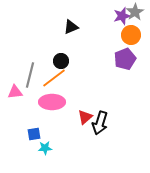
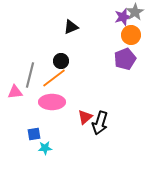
purple star: moved 1 px right, 1 px down
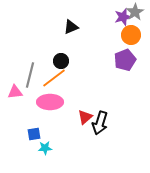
purple pentagon: moved 1 px down
pink ellipse: moved 2 px left
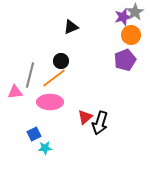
blue square: rotated 16 degrees counterclockwise
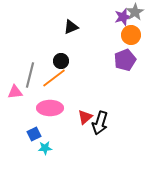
pink ellipse: moved 6 px down
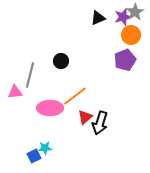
black triangle: moved 27 px right, 9 px up
orange line: moved 21 px right, 18 px down
blue square: moved 22 px down
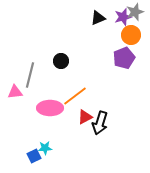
gray star: rotated 12 degrees clockwise
purple pentagon: moved 1 px left, 2 px up
red triangle: rotated 14 degrees clockwise
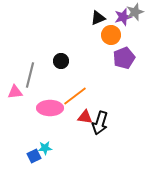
orange circle: moved 20 px left
red triangle: rotated 35 degrees clockwise
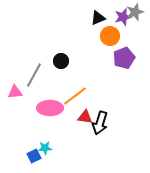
orange circle: moved 1 px left, 1 px down
gray line: moved 4 px right; rotated 15 degrees clockwise
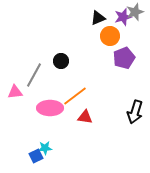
black arrow: moved 35 px right, 11 px up
blue square: moved 2 px right
